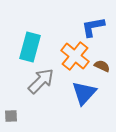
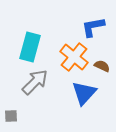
orange cross: moved 1 px left, 1 px down
gray arrow: moved 6 px left, 1 px down
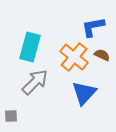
brown semicircle: moved 11 px up
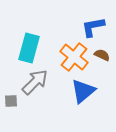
cyan rectangle: moved 1 px left, 1 px down
blue triangle: moved 1 px left, 2 px up; rotated 8 degrees clockwise
gray square: moved 15 px up
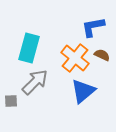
orange cross: moved 1 px right, 1 px down
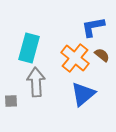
brown semicircle: rotated 14 degrees clockwise
gray arrow: moved 1 px right; rotated 48 degrees counterclockwise
blue triangle: moved 3 px down
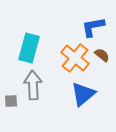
gray arrow: moved 3 px left, 3 px down
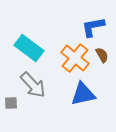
cyan rectangle: rotated 68 degrees counterclockwise
brown semicircle: rotated 21 degrees clockwise
gray arrow: rotated 140 degrees clockwise
blue triangle: rotated 28 degrees clockwise
gray square: moved 2 px down
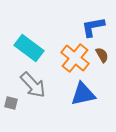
gray square: rotated 16 degrees clockwise
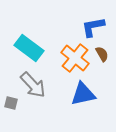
brown semicircle: moved 1 px up
